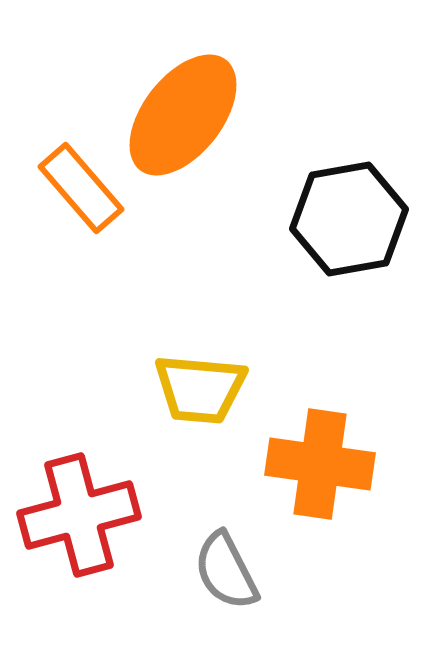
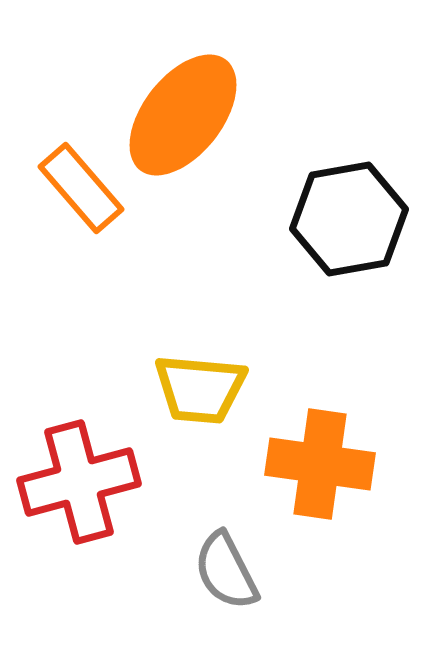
red cross: moved 33 px up
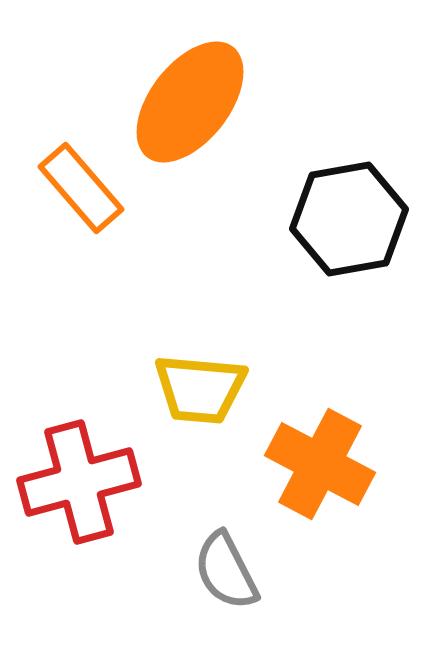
orange ellipse: moved 7 px right, 13 px up
orange cross: rotated 20 degrees clockwise
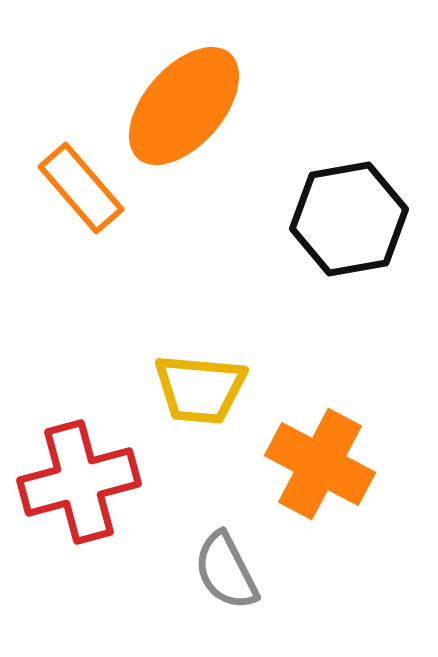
orange ellipse: moved 6 px left, 4 px down; rotated 3 degrees clockwise
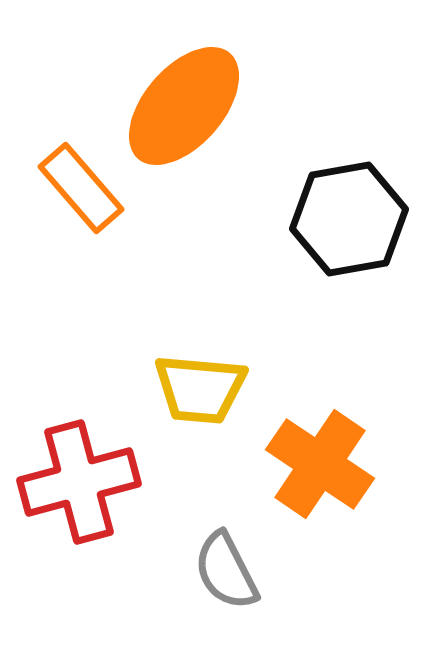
orange cross: rotated 6 degrees clockwise
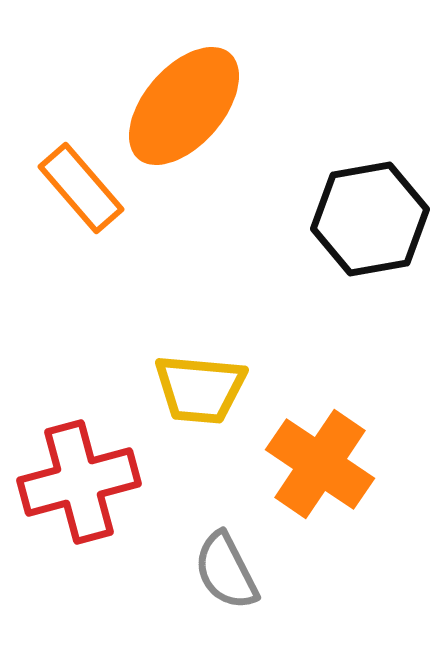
black hexagon: moved 21 px right
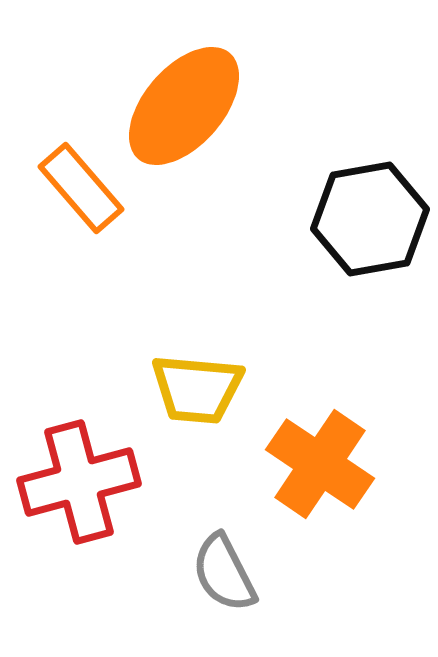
yellow trapezoid: moved 3 px left
gray semicircle: moved 2 px left, 2 px down
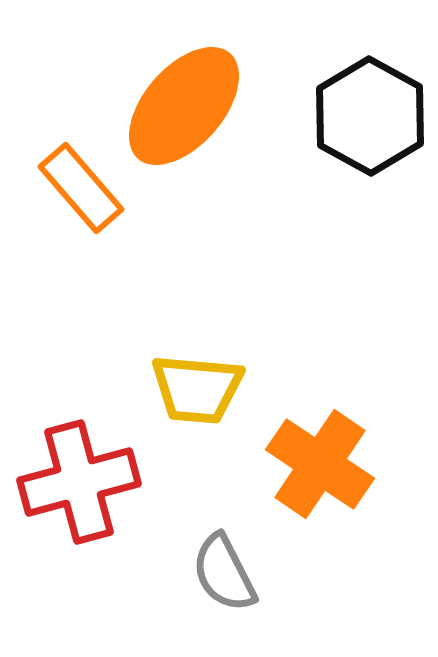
black hexagon: moved 103 px up; rotated 21 degrees counterclockwise
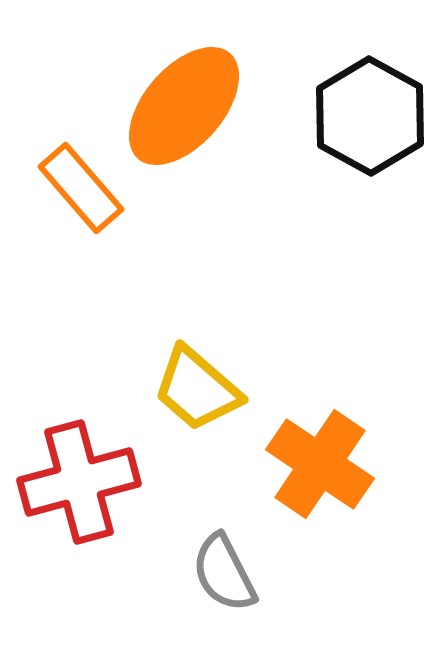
yellow trapezoid: rotated 36 degrees clockwise
